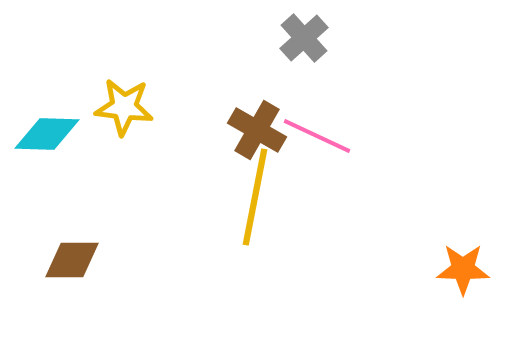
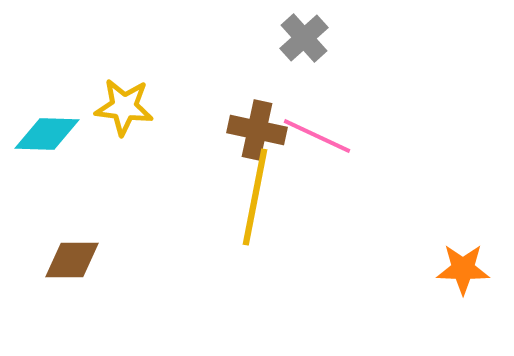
brown cross: rotated 18 degrees counterclockwise
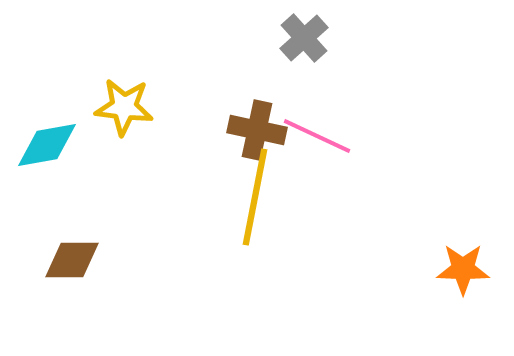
cyan diamond: moved 11 px down; rotated 12 degrees counterclockwise
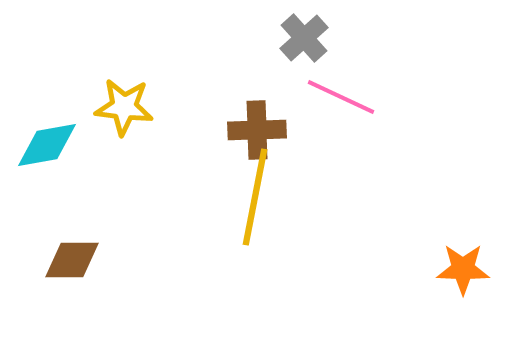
brown cross: rotated 14 degrees counterclockwise
pink line: moved 24 px right, 39 px up
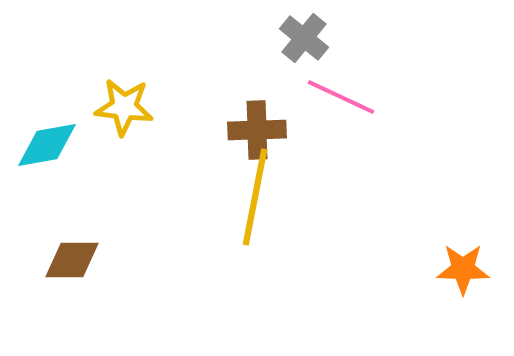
gray cross: rotated 9 degrees counterclockwise
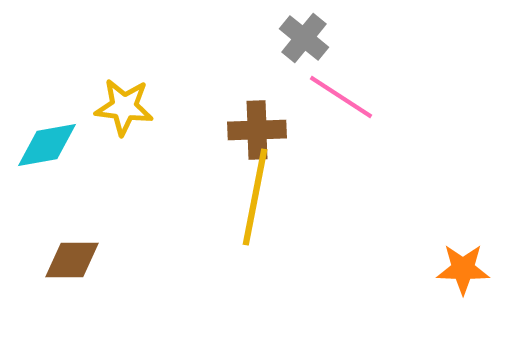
pink line: rotated 8 degrees clockwise
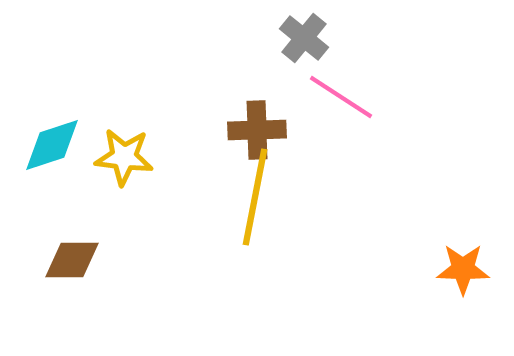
yellow star: moved 50 px down
cyan diamond: moved 5 px right; rotated 8 degrees counterclockwise
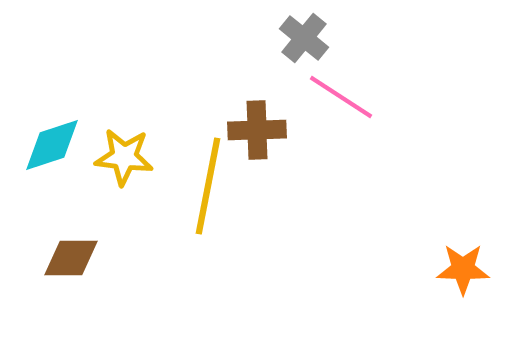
yellow line: moved 47 px left, 11 px up
brown diamond: moved 1 px left, 2 px up
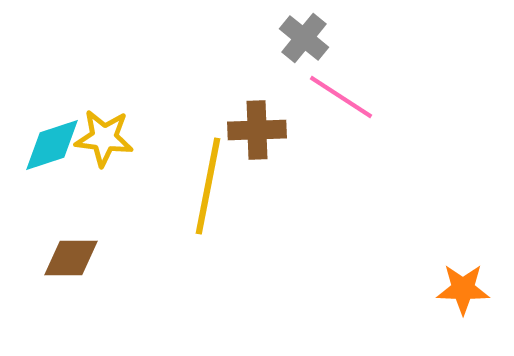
yellow star: moved 20 px left, 19 px up
orange star: moved 20 px down
